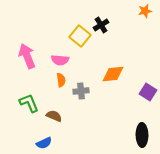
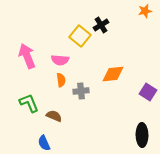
blue semicircle: rotated 91 degrees clockwise
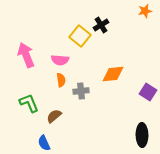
pink arrow: moved 1 px left, 1 px up
brown semicircle: rotated 63 degrees counterclockwise
